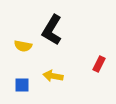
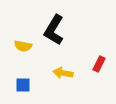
black L-shape: moved 2 px right
yellow arrow: moved 10 px right, 3 px up
blue square: moved 1 px right
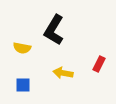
yellow semicircle: moved 1 px left, 2 px down
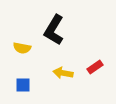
red rectangle: moved 4 px left, 3 px down; rotated 28 degrees clockwise
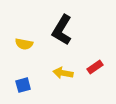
black L-shape: moved 8 px right
yellow semicircle: moved 2 px right, 4 px up
blue square: rotated 14 degrees counterclockwise
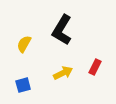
yellow semicircle: rotated 108 degrees clockwise
red rectangle: rotated 28 degrees counterclockwise
yellow arrow: rotated 144 degrees clockwise
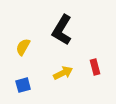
yellow semicircle: moved 1 px left, 3 px down
red rectangle: rotated 42 degrees counterclockwise
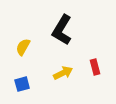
blue square: moved 1 px left, 1 px up
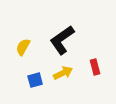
black L-shape: moved 10 px down; rotated 24 degrees clockwise
blue square: moved 13 px right, 4 px up
